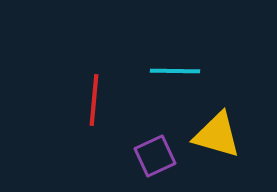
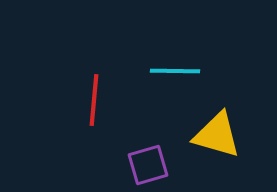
purple square: moved 7 px left, 9 px down; rotated 9 degrees clockwise
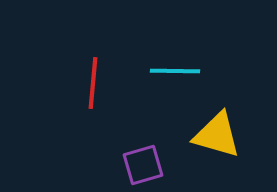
red line: moved 1 px left, 17 px up
purple square: moved 5 px left
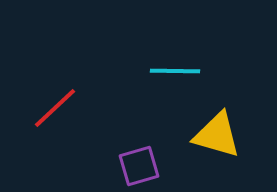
red line: moved 38 px left, 25 px down; rotated 42 degrees clockwise
purple square: moved 4 px left, 1 px down
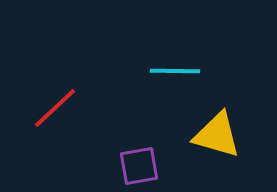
purple square: rotated 6 degrees clockwise
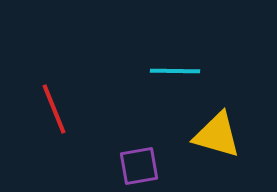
red line: moved 1 px left, 1 px down; rotated 69 degrees counterclockwise
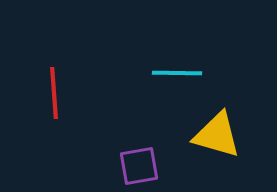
cyan line: moved 2 px right, 2 px down
red line: moved 16 px up; rotated 18 degrees clockwise
